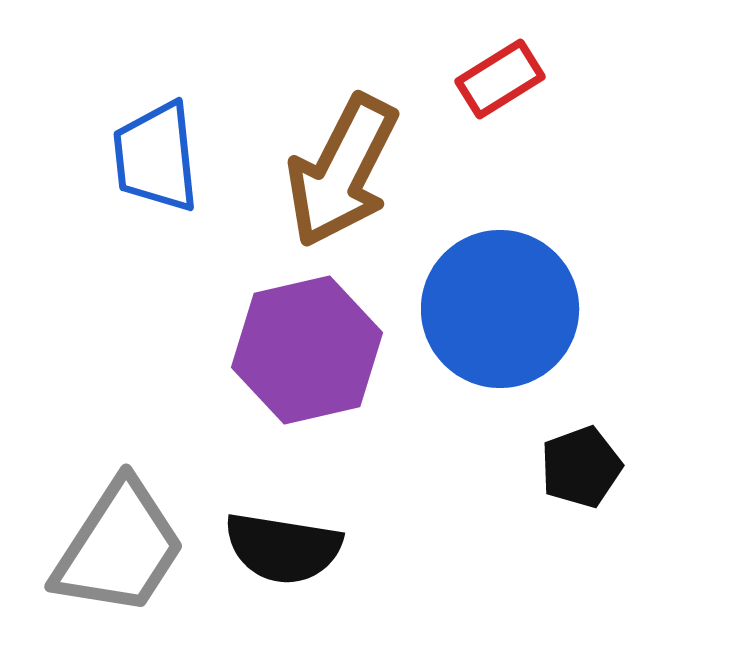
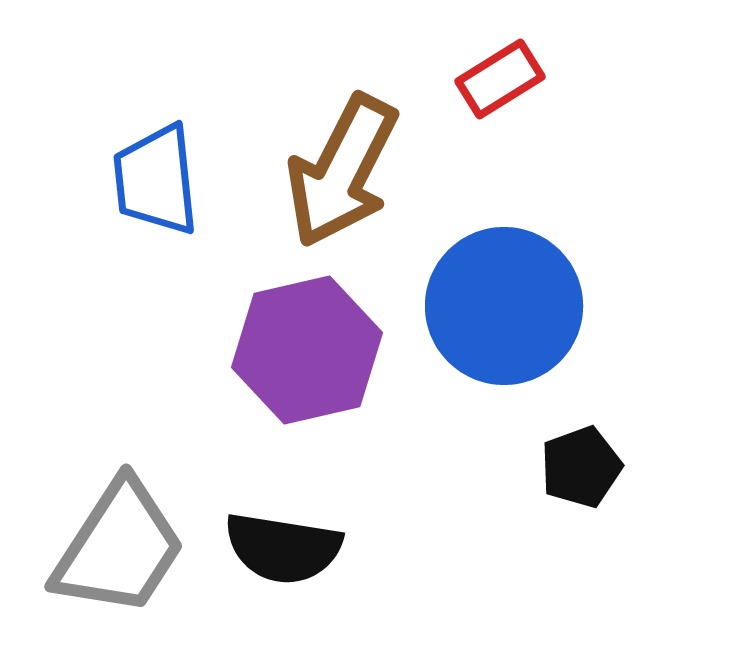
blue trapezoid: moved 23 px down
blue circle: moved 4 px right, 3 px up
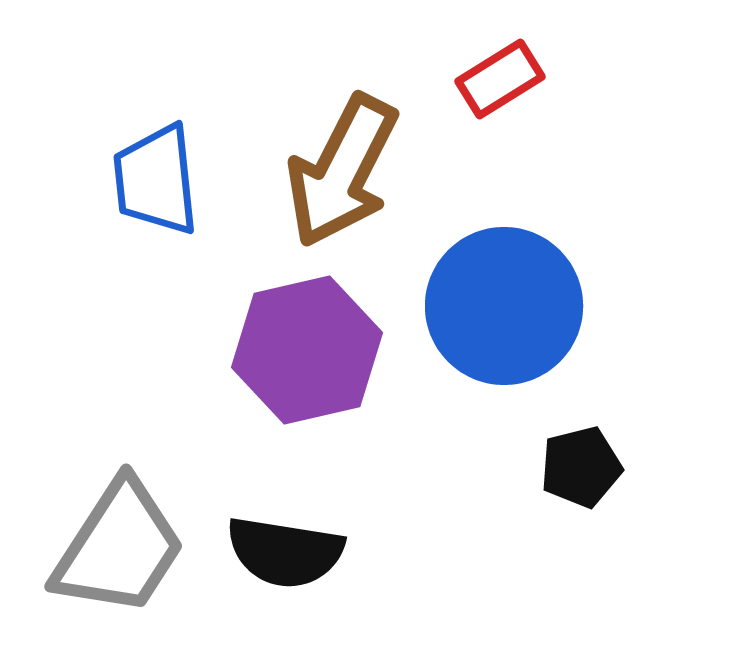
black pentagon: rotated 6 degrees clockwise
black semicircle: moved 2 px right, 4 px down
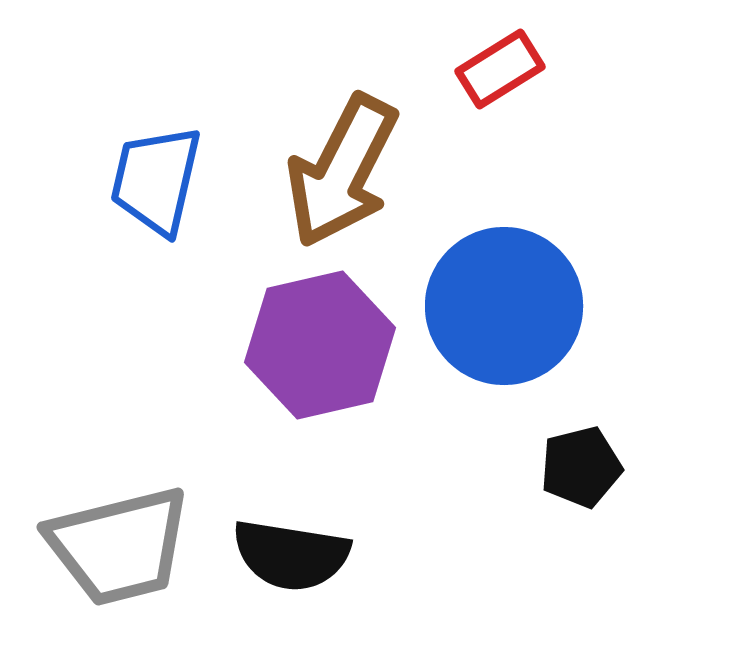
red rectangle: moved 10 px up
blue trapezoid: rotated 19 degrees clockwise
purple hexagon: moved 13 px right, 5 px up
gray trapezoid: moved 2 px up; rotated 43 degrees clockwise
black semicircle: moved 6 px right, 3 px down
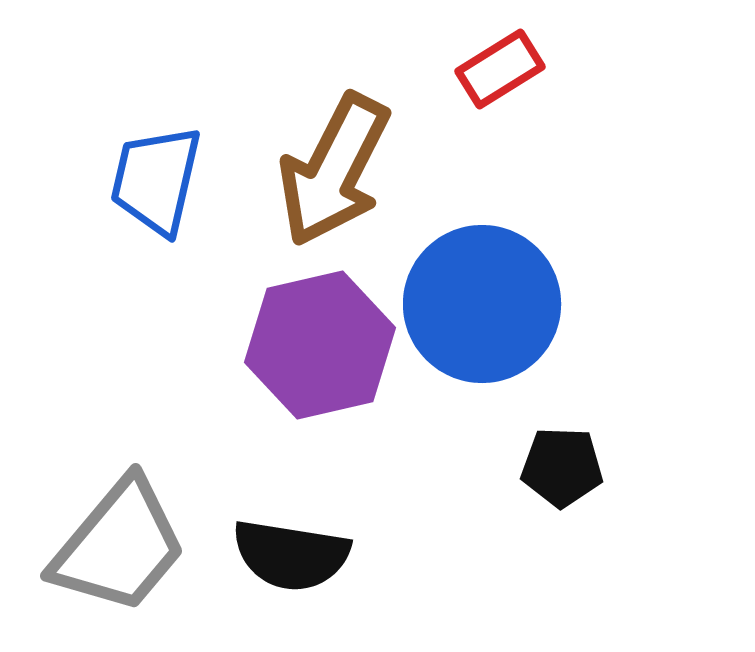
brown arrow: moved 8 px left, 1 px up
blue circle: moved 22 px left, 2 px up
black pentagon: moved 19 px left; rotated 16 degrees clockwise
gray trapezoid: rotated 36 degrees counterclockwise
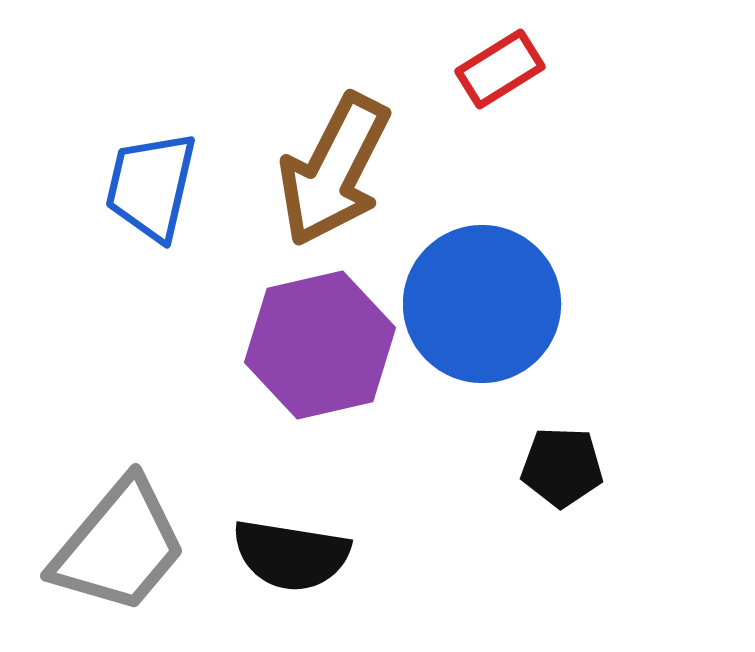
blue trapezoid: moved 5 px left, 6 px down
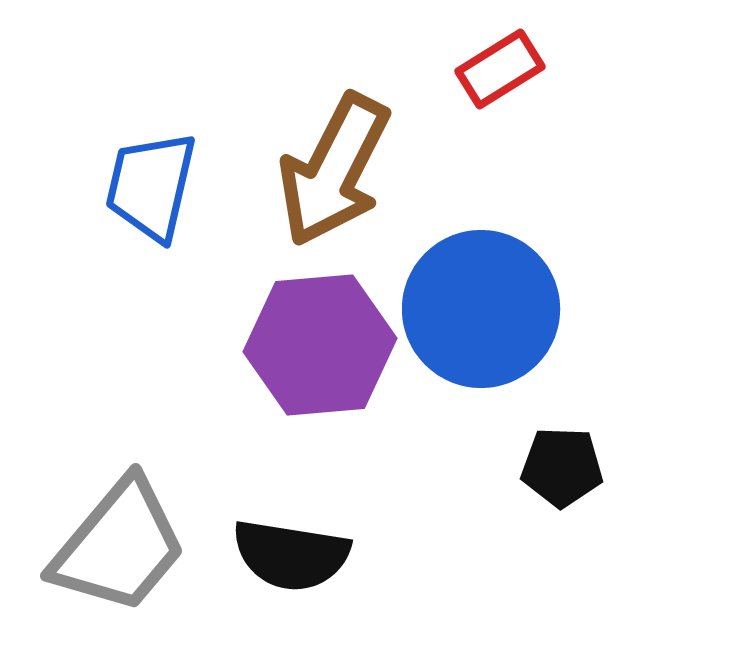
blue circle: moved 1 px left, 5 px down
purple hexagon: rotated 8 degrees clockwise
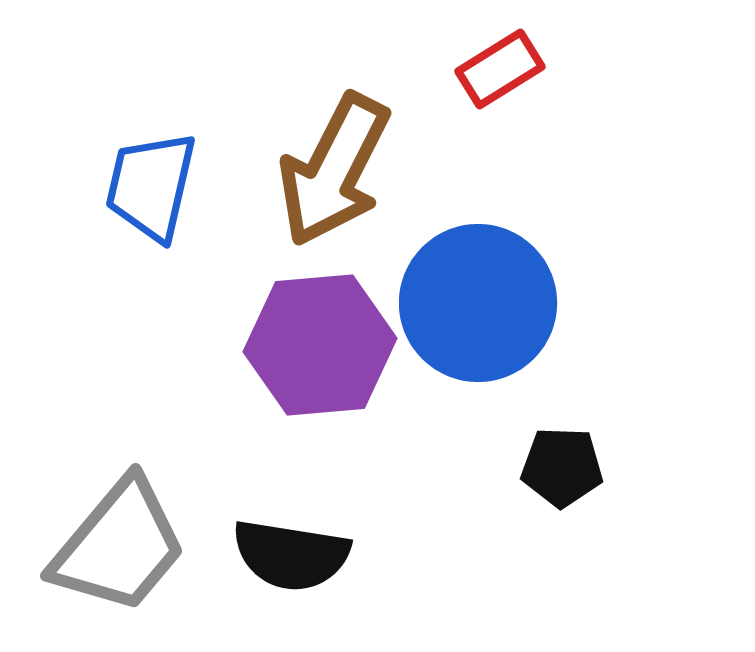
blue circle: moved 3 px left, 6 px up
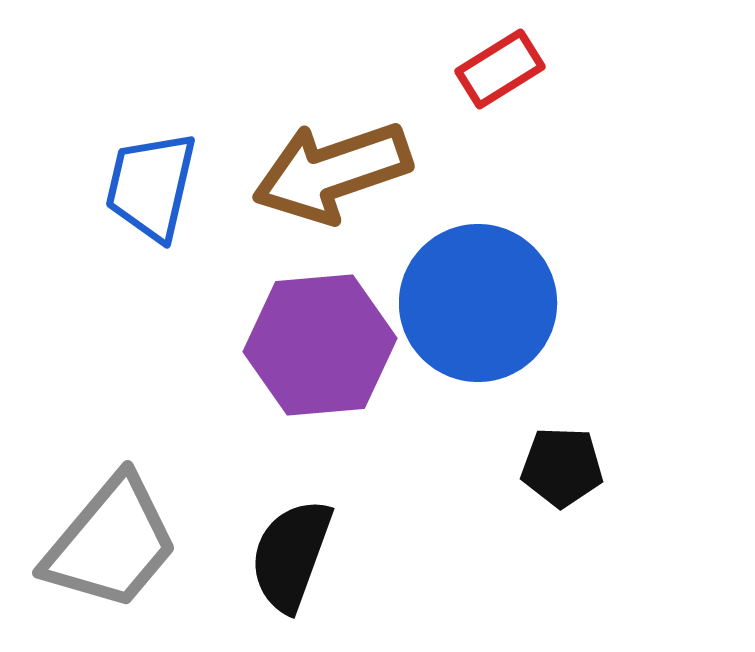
brown arrow: moved 2 px left, 2 px down; rotated 44 degrees clockwise
gray trapezoid: moved 8 px left, 3 px up
black semicircle: rotated 101 degrees clockwise
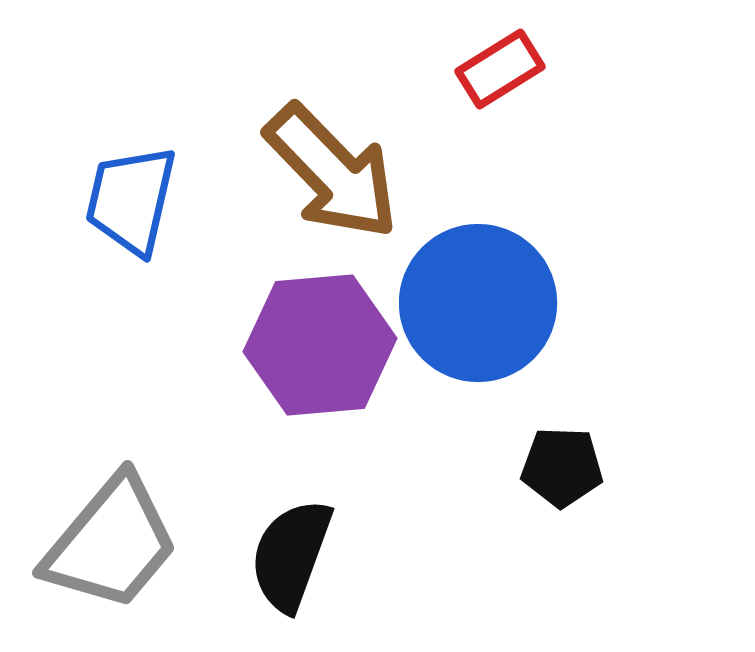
brown arrow: rotated 115 degrees counterclockwise
blue trapezoid: moved 20 px left, 14 px down
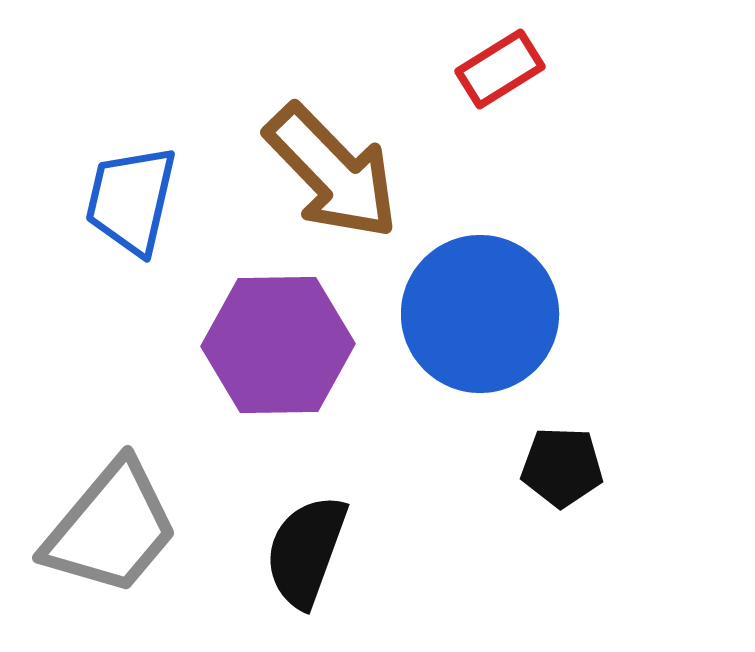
blue circle: moved 2 px right, 11 px down
purple hexagon: moved 42 px left; rotated 4 degrees clockwise
gray trapezoid: moved 15 px up
black semicircle: moved 15 px right, 4 px up
